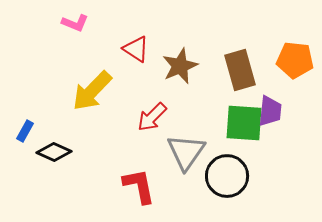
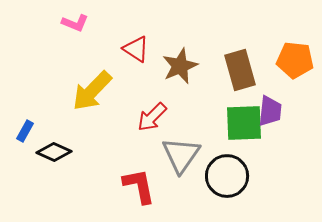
green square: rotated 6 degrees counterclockwise
gray triangle: moved 5 px left, 3 px down
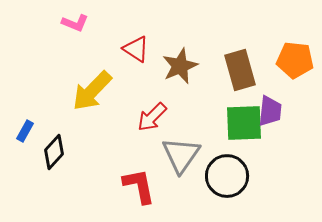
black diamond: rotated 72 degrees counterclockwise
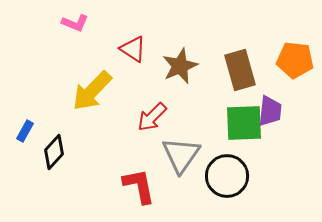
red triangle: moved 3 px left
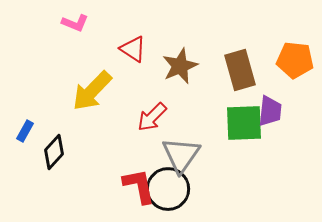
black circle: moved 59 px left, 13 px down
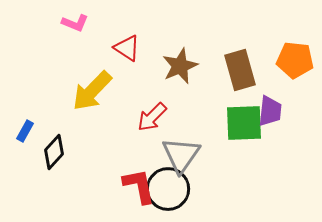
red triangle: moved 6 px left, 1 px up
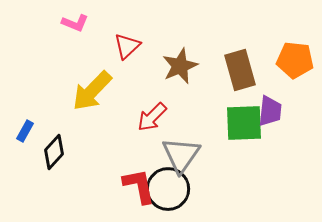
red triangle: moved 2 px up; rotated 44 degrees clockwise
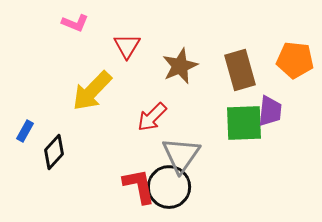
red triangle: rotated 16 degrees counterclockwise
black circle: moved 1 px right, 2 px up
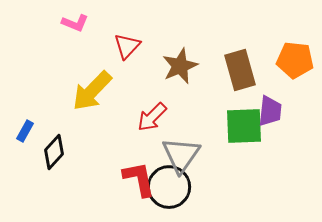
red triangle: rotated 12 degrees clockwise
green square: moved 3 px down
red L-shape: moved 7 px up
